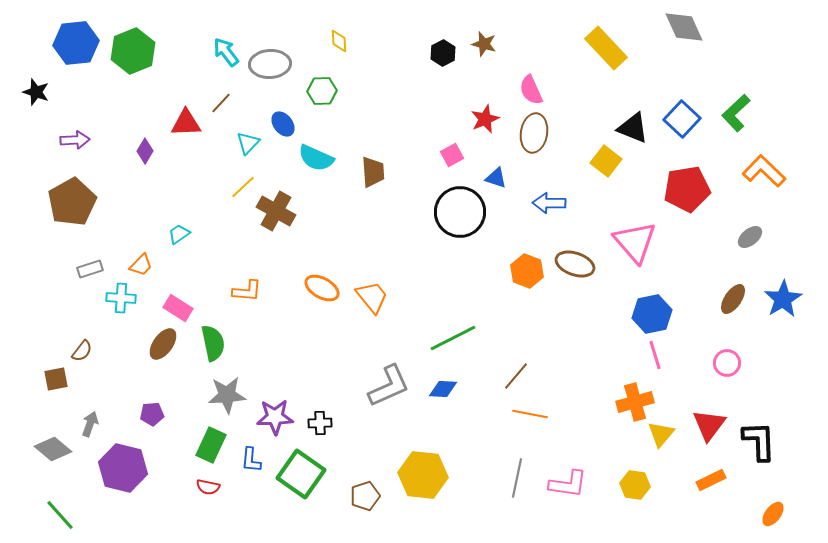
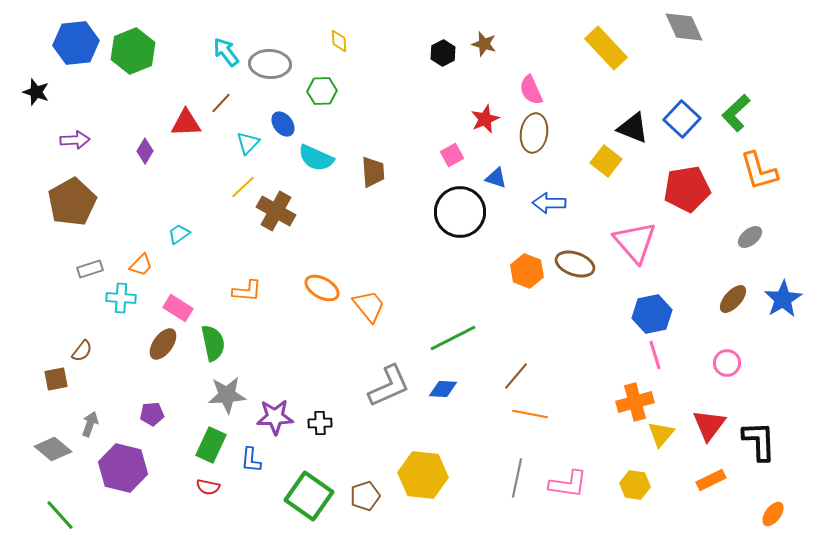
gray ellipse at (270, 64): rotated 6 degrees clockwise
orange L-shape at (764, 171): moved 5 px left; rotated 150 degrees counterclockwise
orange trapezoid at (372, 297): moved 3 px left, 9 px down
brown ellipse at (733, 299): rotated 8 degrees clockwise
green square at (301, 474): moved 8 px right, 22 px down
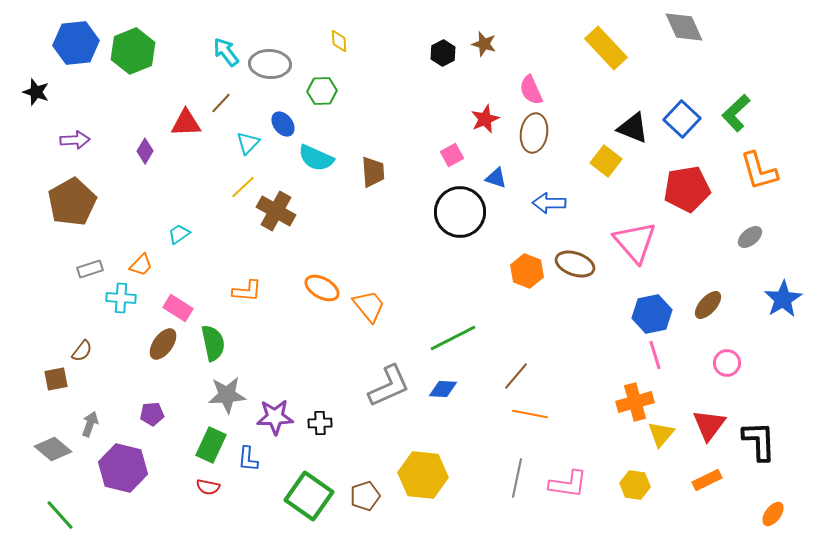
brown ellipse at (733, 299): moved 25 px left, 6 px down
blue L-shape at (251, 460): moved 3 px left, 1 px up
orange rectangle at (711, 480): moved 4 px left
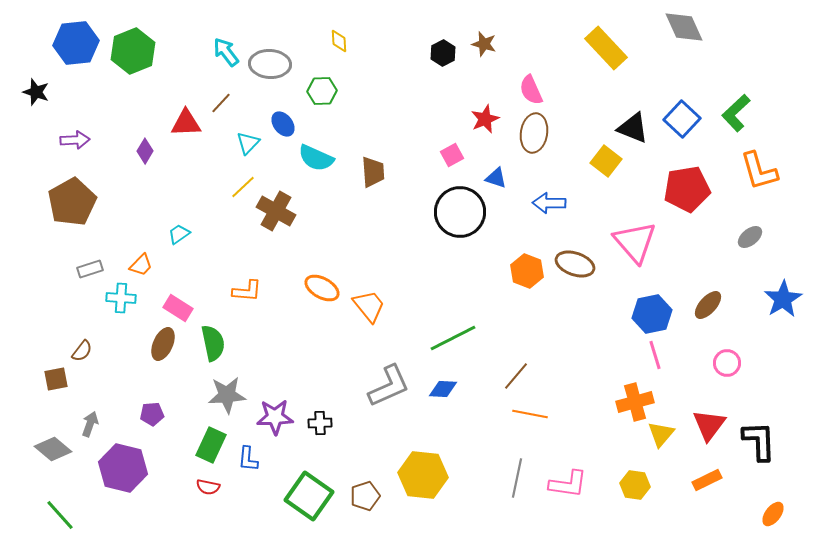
brown ellipse at (163, 344): rotated 12 degrees counterclockwise
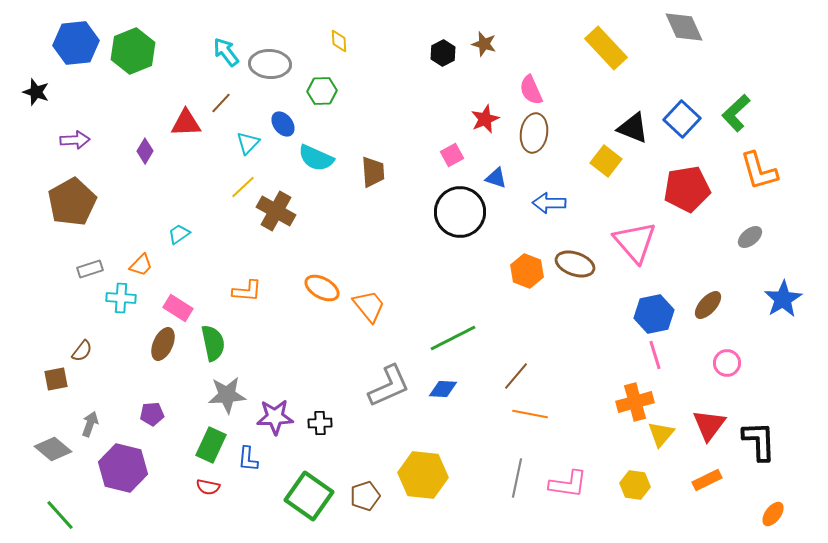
blue hexagon at (652, 314): moved 2 px right
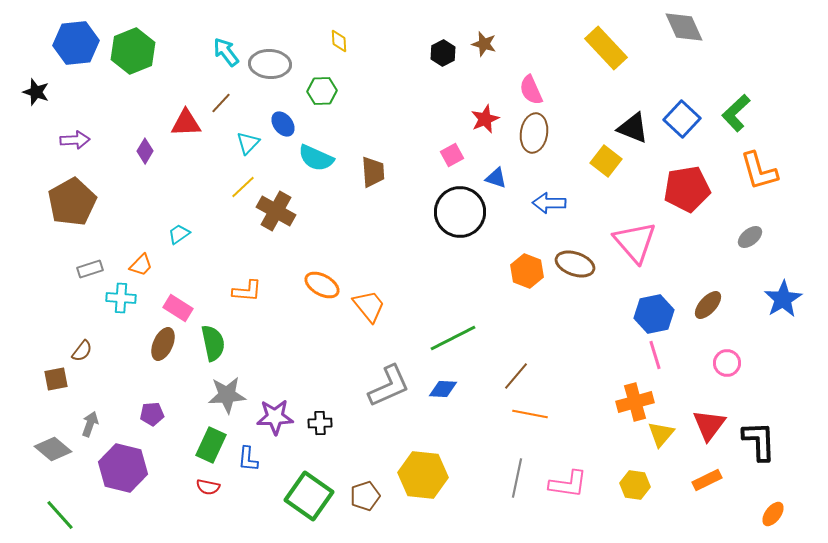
orange ellipse at (322, 288): moved 3 px up
